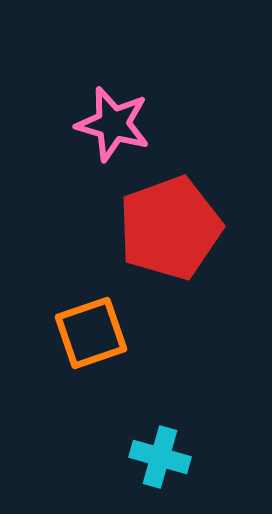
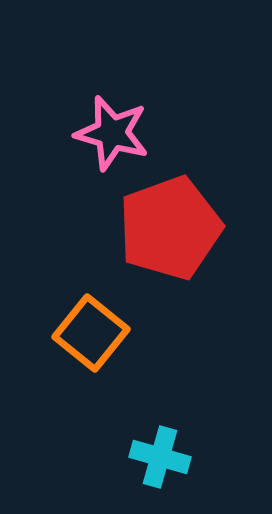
pink star: moved 1 px left, 9 px down
orange square: rotated 32 degrees counterclockwise
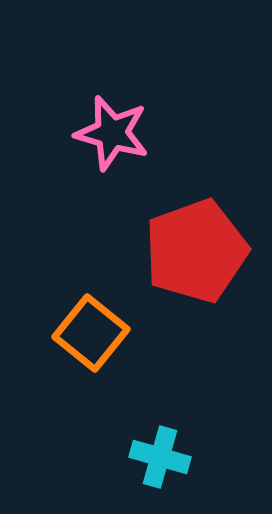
red pentagon: moved 26 px right, 23 px down
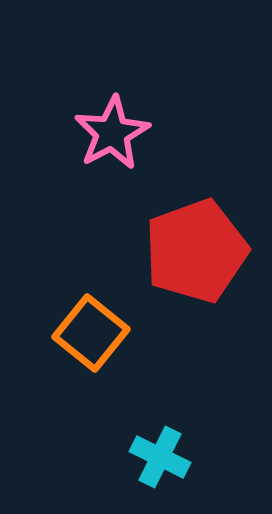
pink star: rotated 28 degrees clockwise
cyan cross: rotated 10 degrees clockwise
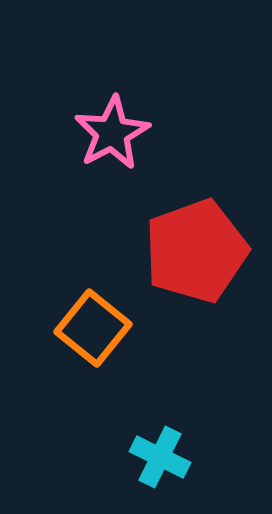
orange square: moved 2 px right, 5 px up
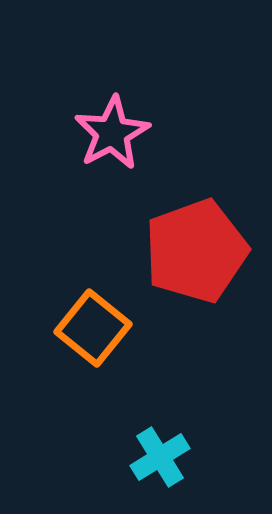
cyan cross: rotated 32 degrees clockwise
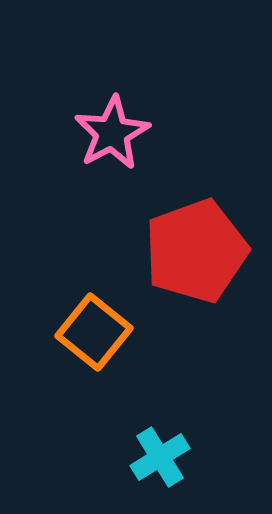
orange square: moved 1 px right, 4 px down
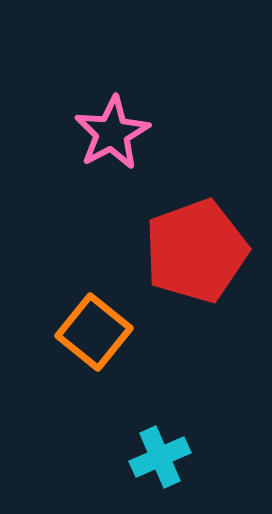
cyan cross: rotated 8 degrees clockwise
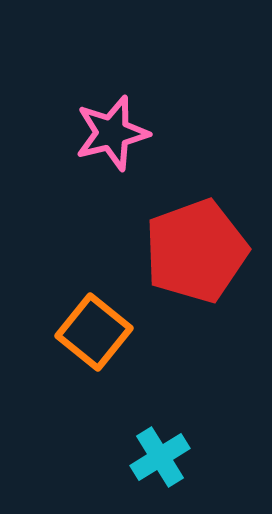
pink star: rotated 14 degrees clockwise
cyan cross: rotated 8 degrees counterclockwise
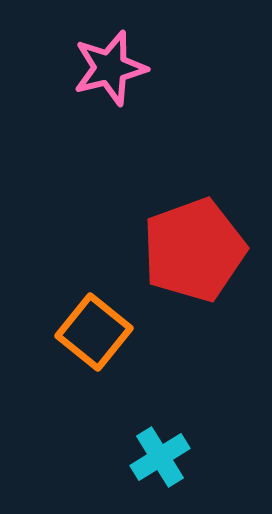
pink star: moved 2 px left, 65 px up
red pentagon: moved 2 px left, 1 px up
